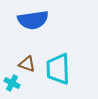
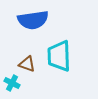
cyan trapezoid: moved 1 px right, 13 px up
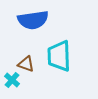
brown triangle: moved 1 px left
cyan cross: moved 3 px up; rotated 14 degrees clockwise
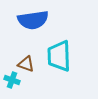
cyan cross: rotated 21 degrees counterclockwise
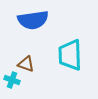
cyan trapezoid: moved 11 px right, 1 px up
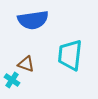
cyan trapezoid: rotated 8 degrees clockwise
cyan cross: rotated 14 degrees clockwise
